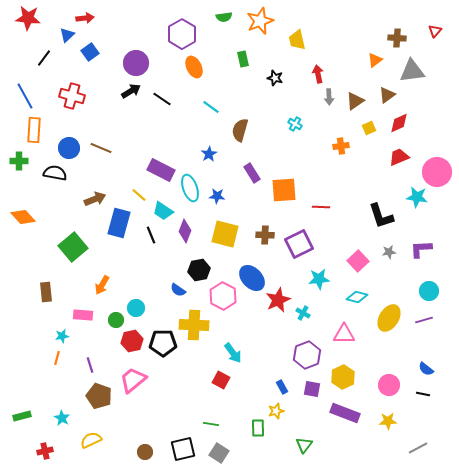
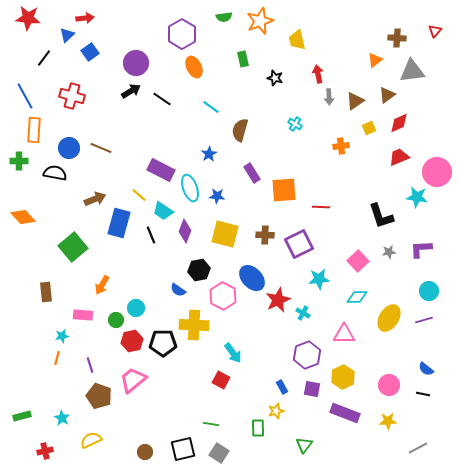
cyan diamond at (357, 297): rotated 15 degrees counterclockwise
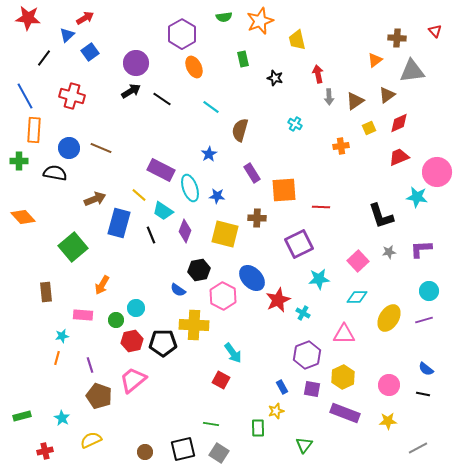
red arrow at (85, 18): rotated 24 degrees counterclockwise
red triangle at (435, 31): rotated 24 degrees counterclockwise
brown cross at (265, 235): moved 8 px left, 17 px up
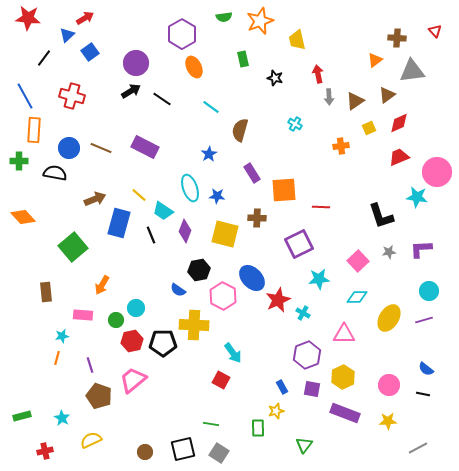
purple rectangle at (161, 170): moved 16 px left, 23 px up
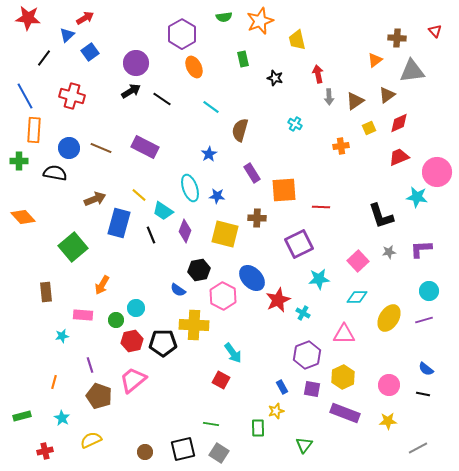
orange line at (57, 358): moved 3 px left, 24 px down
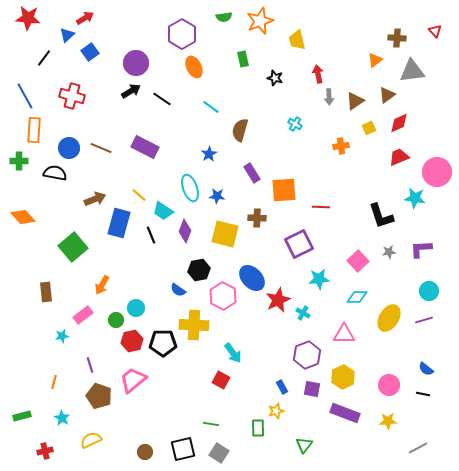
cyan star at (417, 197): moved 2 px left, 1 px down
pink rectangle at (83, 315): rotated 42 degrees counterclockwise
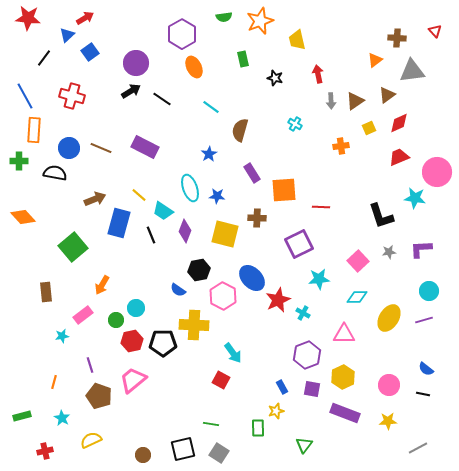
gray arrow at (329, 97): moved 2 px right, 4 px down
brown circle at (145, 452): moved 2 px left, 3 px down
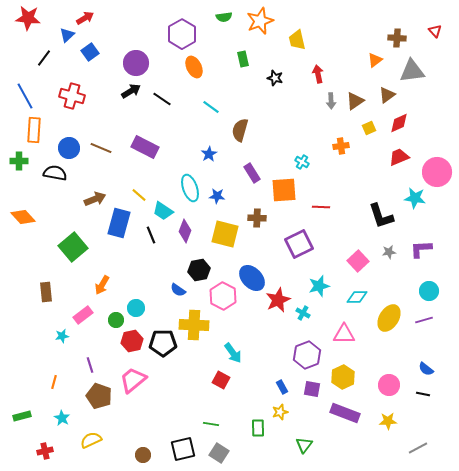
cyan cross at (295, 124): moved 7 px right, 38 px down
cyan star at (319, 279): moved 7 px down; rotated 10 degrees counterclockwise
yellow star at (276, 411): moved 4 px right, 1 px down
